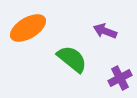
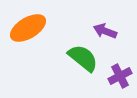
green semicircle: moved 11 px right, 1 px up
purple cross: moved 2 px up
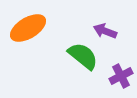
green semicircle: moved 2 px up
purple cross: moved 1 px right
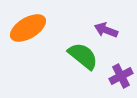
purple arrow: moved 1 px right, 1 px up
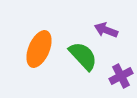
orange ellipse: moved 11 px right, 21 px down; rotated 36 degrees counterclockwise
green semicircle: rotated 8 degrees clockwise
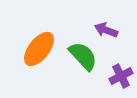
orange ellipse: rotated 15 degrees clockwise
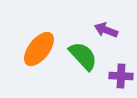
purple cross: rotated 30 degrees clockwise
